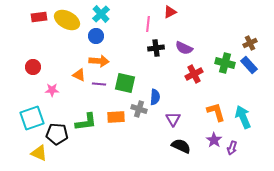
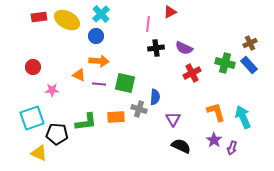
red cross: moved 2 px left, 1 px up
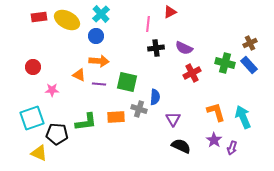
green square: moved 2 px right, 1 px up
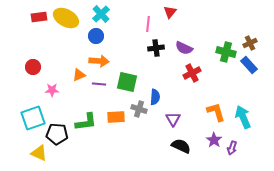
red triangle: rotated 24 degrees counterclockwise
yellow ellipse: moved 1 px left, 2 px up
green cross: moved 1 px right, 11 px up
orange triangle: rotated 48 degrees counterclockwise
cyan square: moved 1 px right
